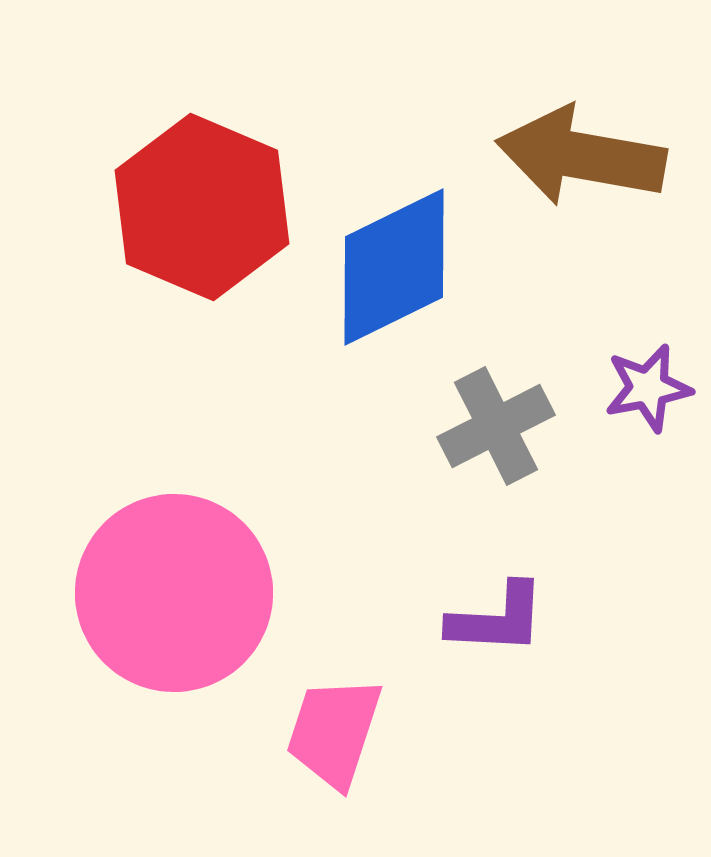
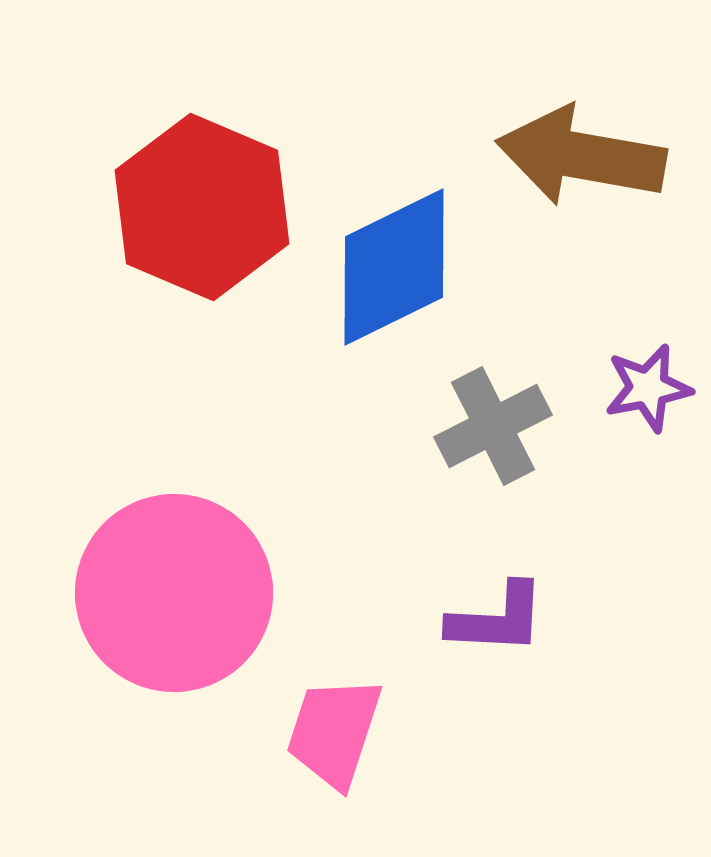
gray cross: moved 3 px left
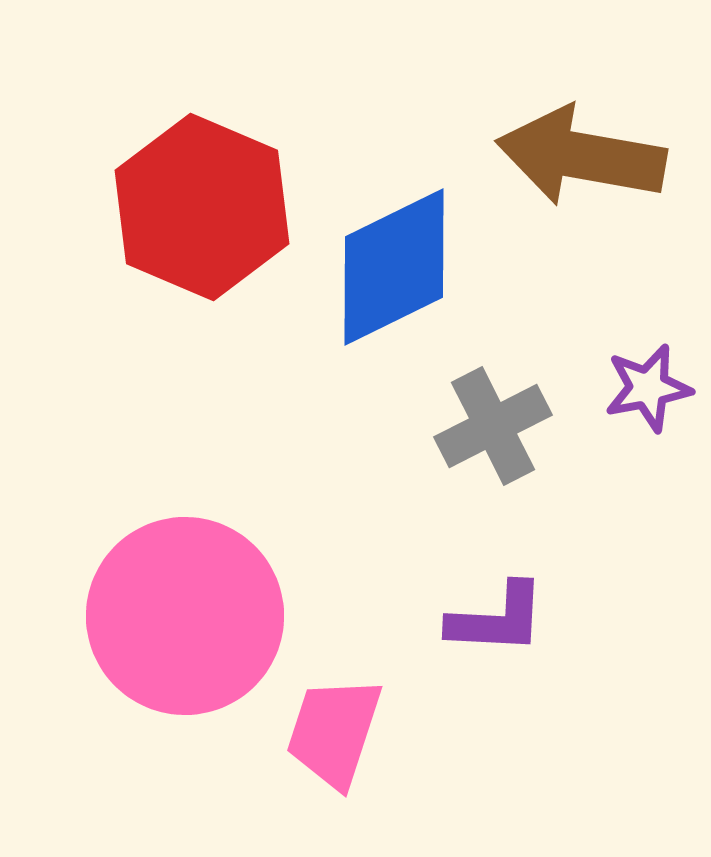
pink circle: moved 11 px right, 23 px down
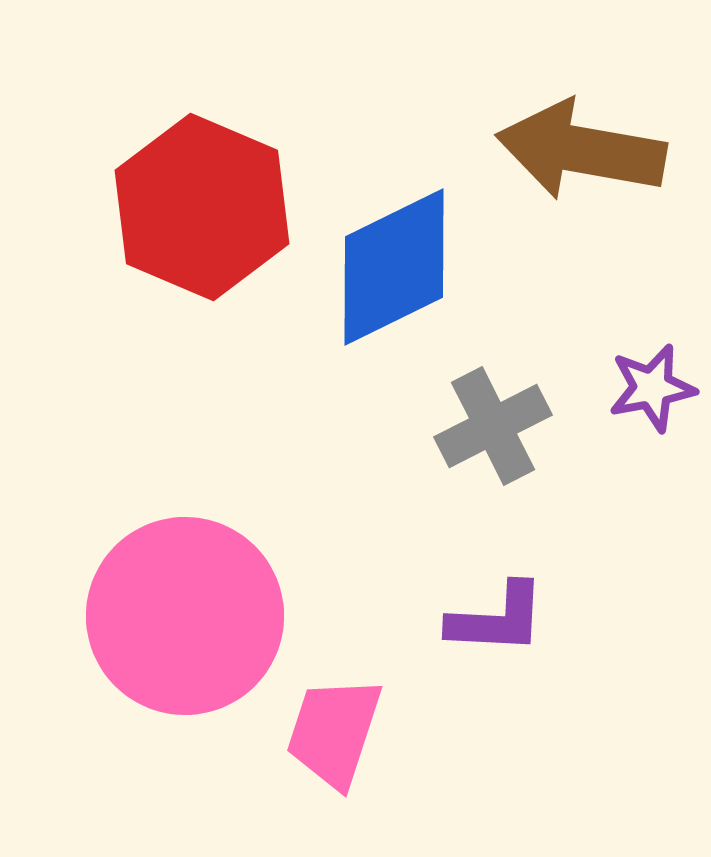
brown arrow: moved 6 px up
purple star: moved 4 px right
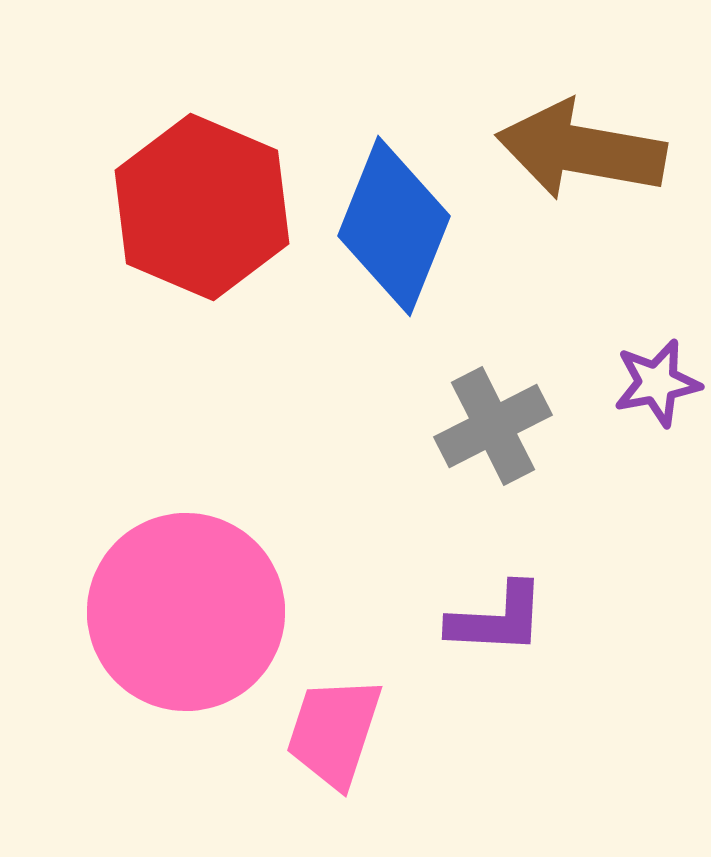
blue diamond: moved 41 px up; rotated 42 degrees counterclockwise
purple star: moved 5 px right, 5 px up
pink circle: moved 1 px right, 4 px up
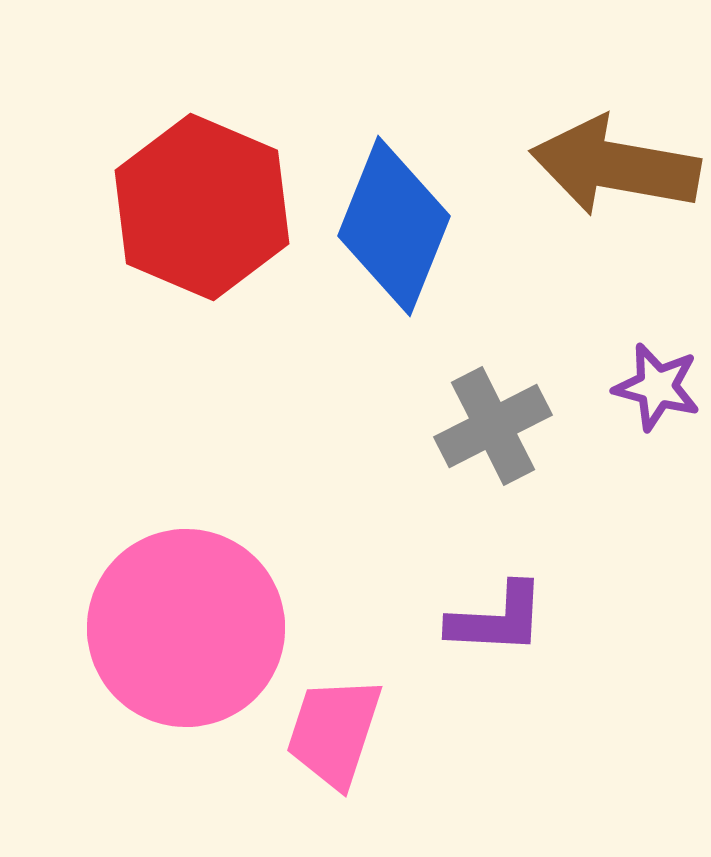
brown arrow: moved 34 px right, 16 px down
purple star: moved 4 px down; rotated 26 degrees clockwise
pink circle: moved 16 px down
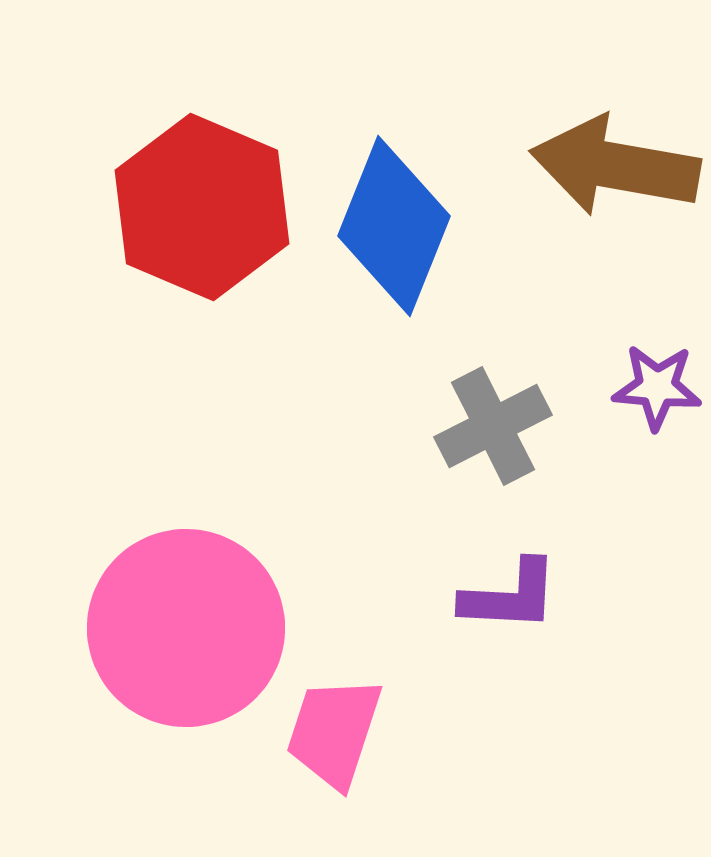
purple star: rotated 10 degrees counterclockwise
purple L-shape: moved 13 px right, 23 px up
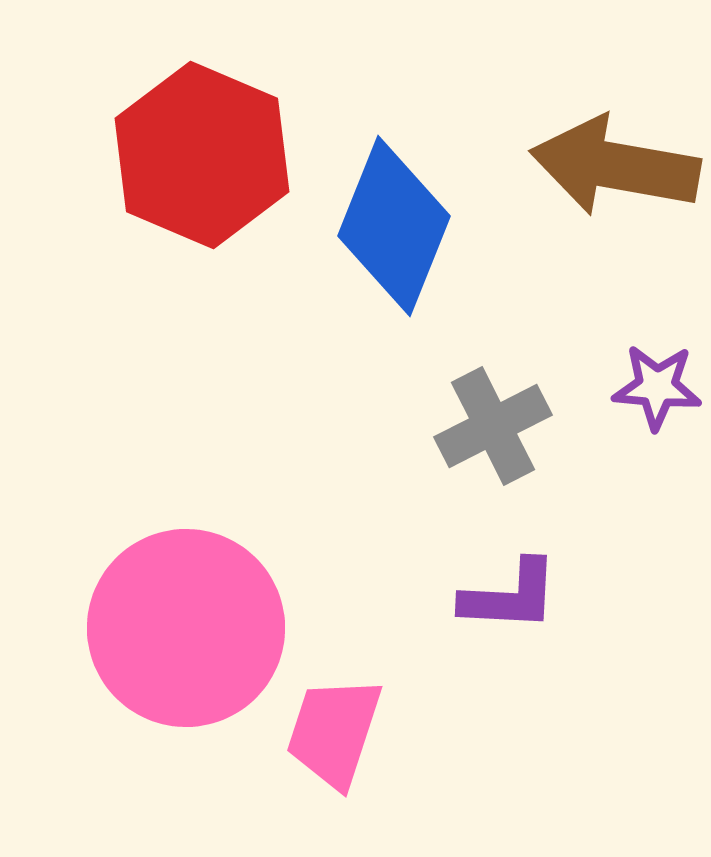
red hexagon: moved 52 px up
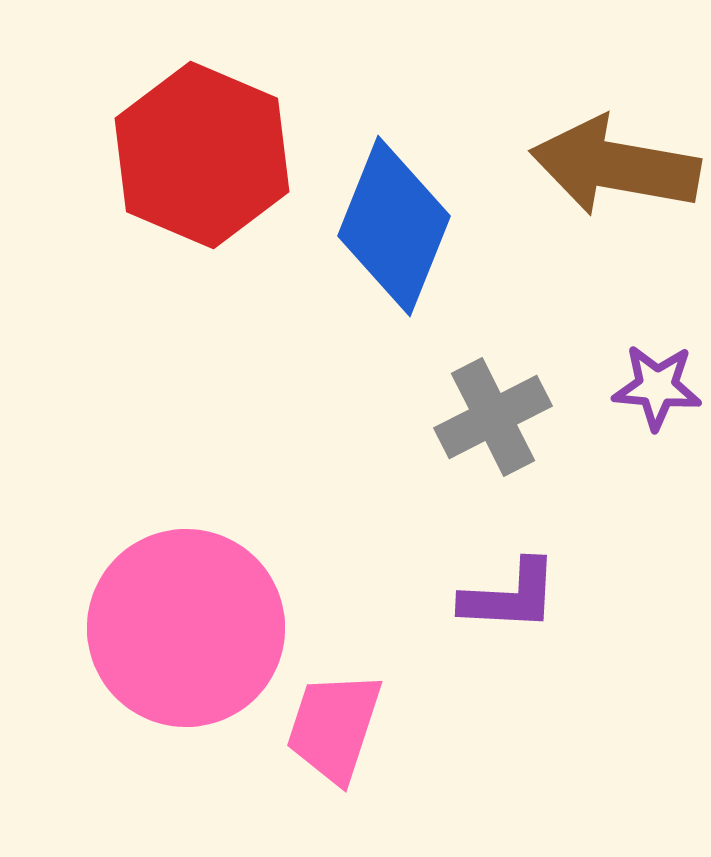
gray cross: moved 9 px up
pink trapezoid: moved 5 px up
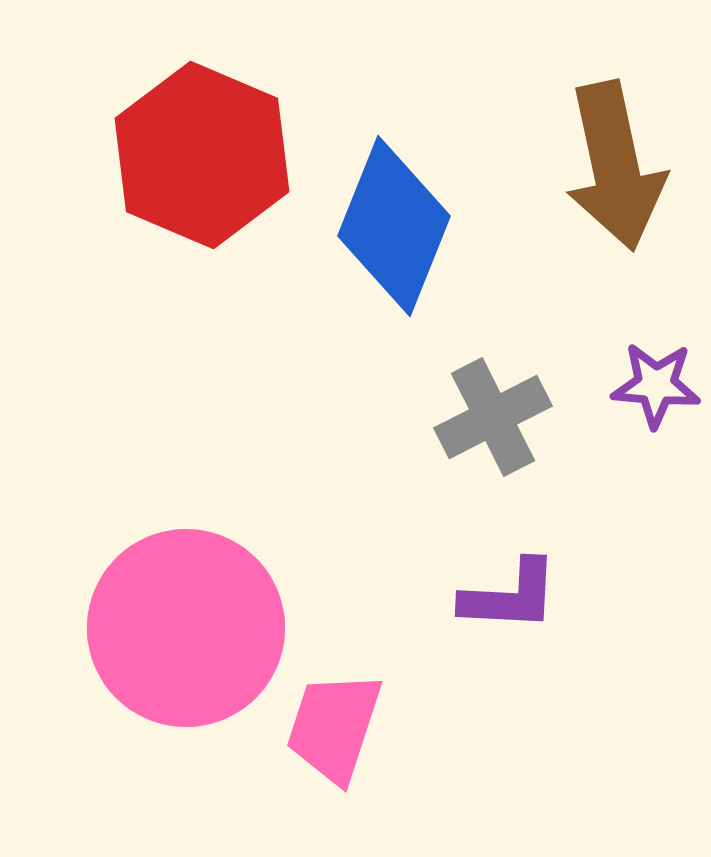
brown arrow: rotated 112 degrees counterclockwise
purple star: moved 1 px left, 2 px up
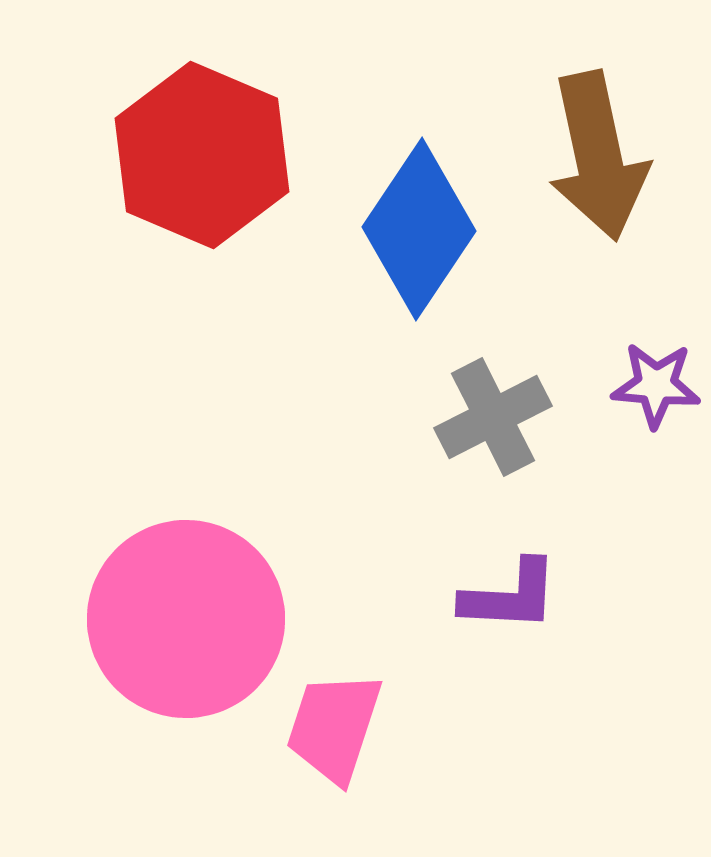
brown arrow: moved 17 px left, 10 px up
blue diamond: moved 25 px right, 3 px down; rotated 12 degrees clockwise
pink circle: moved 9 px up
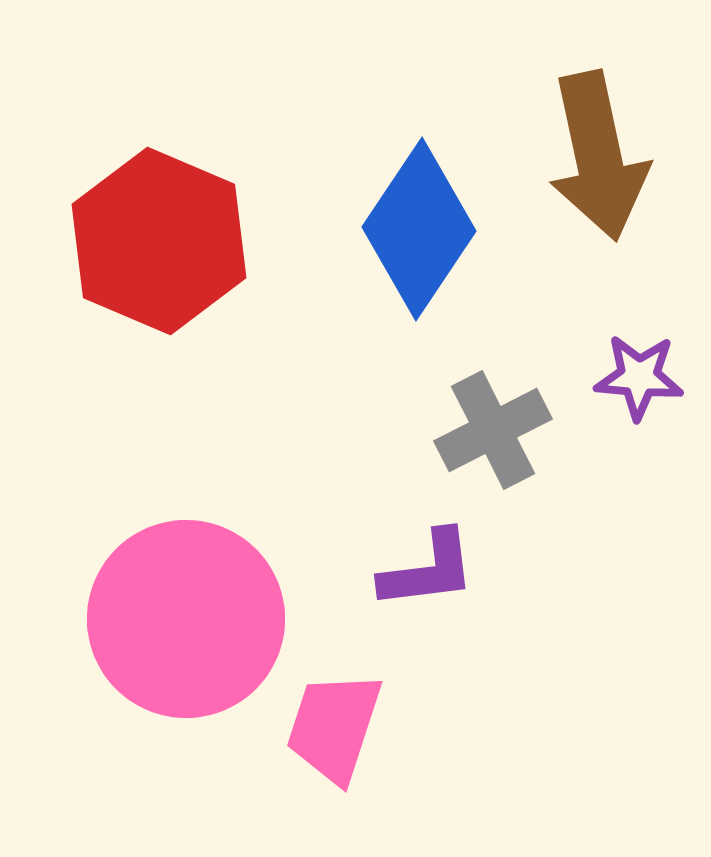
red hexagon: moved 43 px left, 86 px down
purple star: moved 17 px left, 8 px up
gray cross: moved 13 px down
purple L-shape: moved 82 px left, 26 px up; rotated 10 degrees counterclockwise
